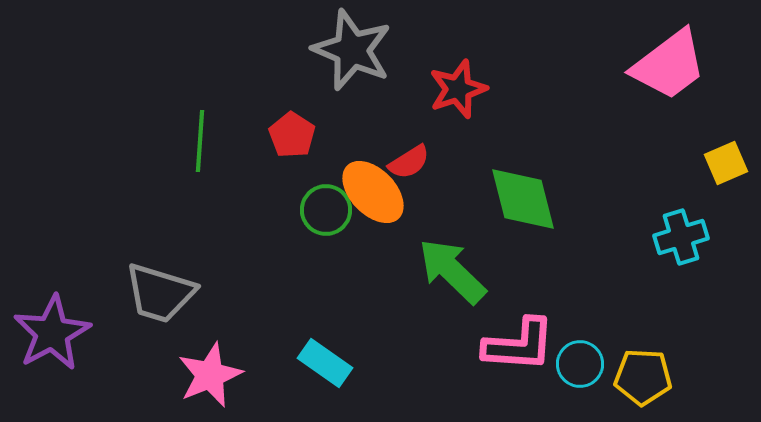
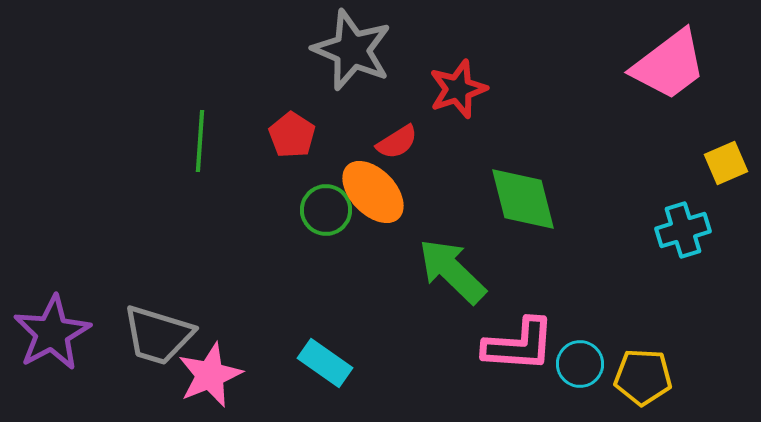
red semicircle: moved 12 px left, 20 px up
cyan cross: moved 2 px right, 7 px up
gray trapezoid: moved 2 px left, 42 px down
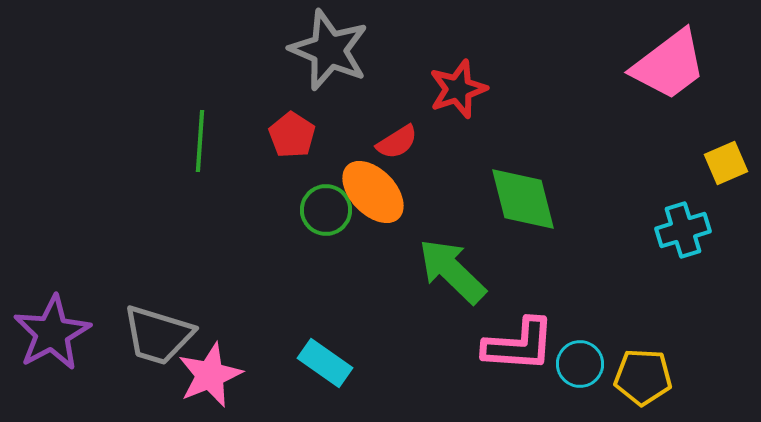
gray star: moved 23 px left
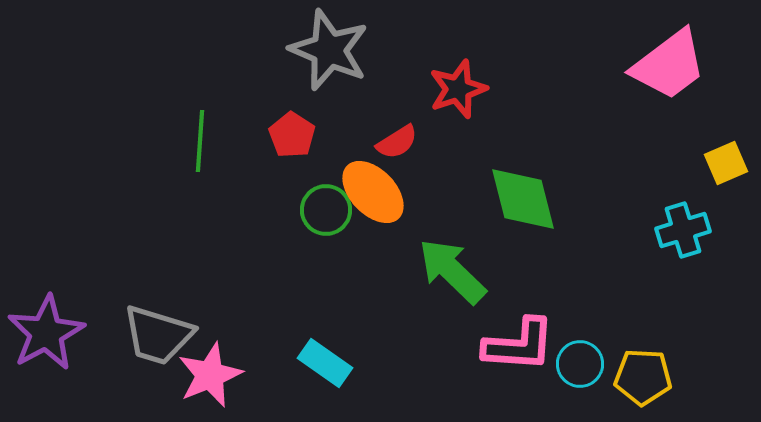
purple star: moved 6 px left
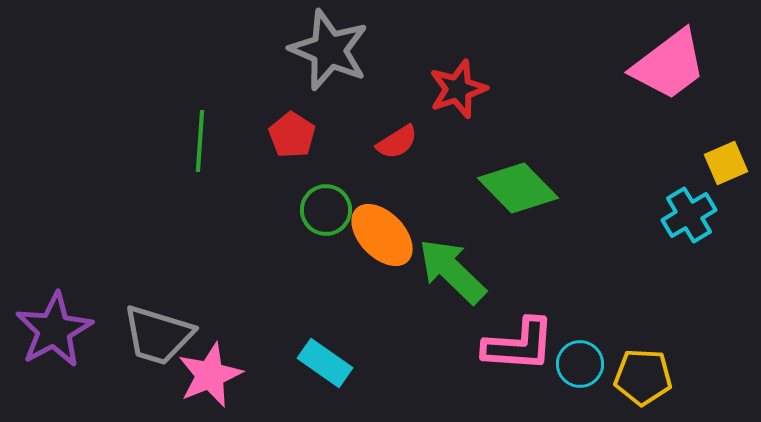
orange ellipse: moved 9 px right, 43 px down
green diamond: moved 5 px left, 11 px up; rotated 30 degrees counterclockwise
cyan cross: moved 6 px right, 15 px up; rotated 14 degrees counterclockwise
purple star: moved 8 px right, 3 px up
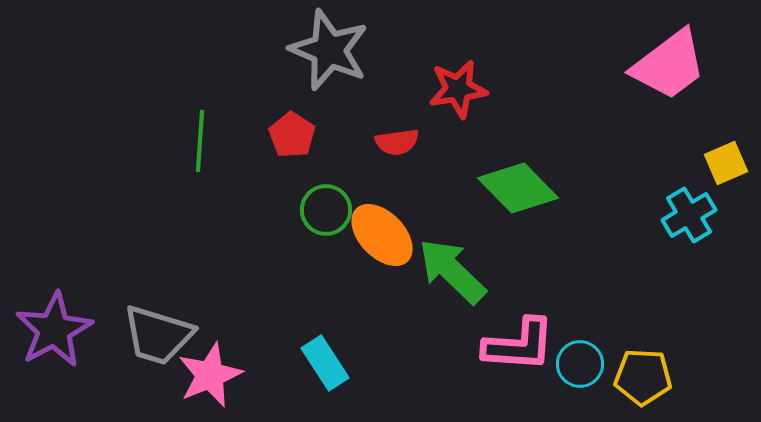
red star: rotated 10 degrees clockwise
red semicircle: rotated 24 degrees clockwise
cyan rectangle: rotated 22 degrees clockwise
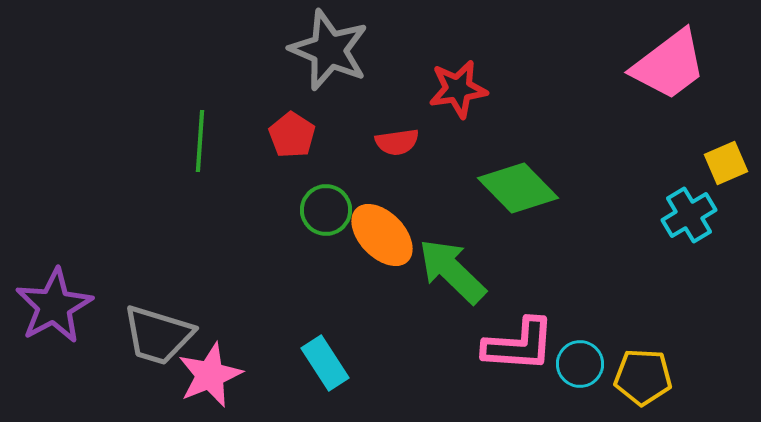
purple star: moved 24 px up
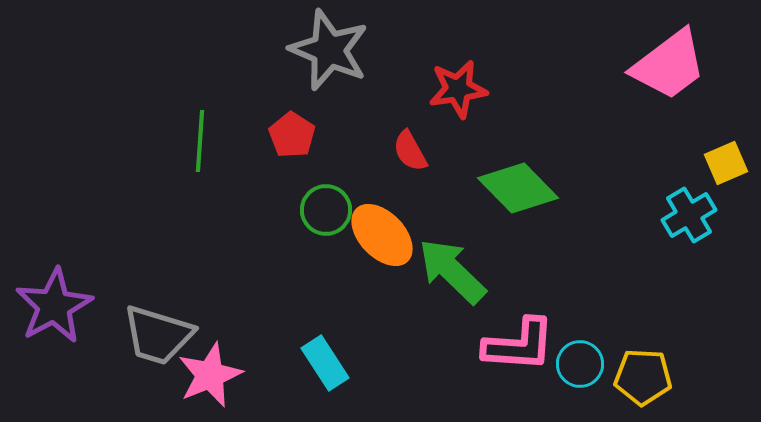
red semicircle: moved 13 px right, 9 px down; rotated 69 degrees clockwise
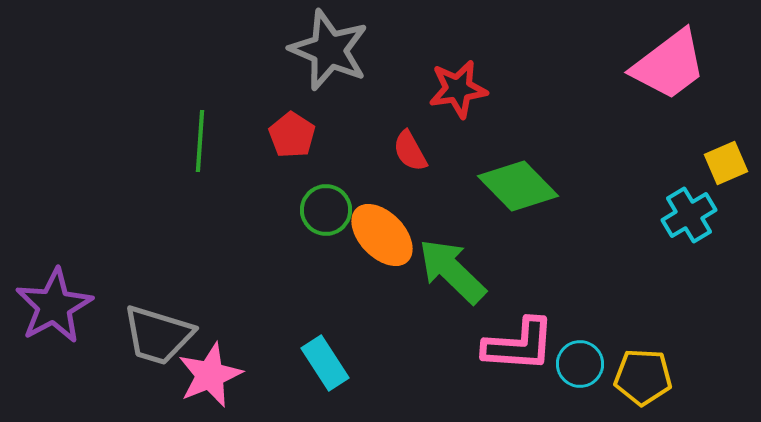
green diamond: moved 2 px up
